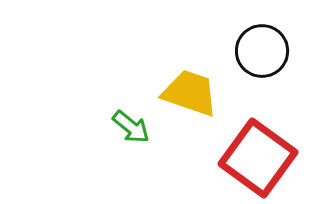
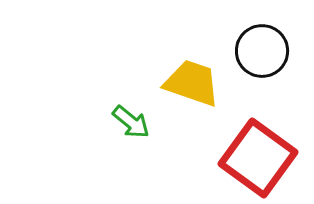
yellow trapezoid: moved 2 px right, 10 px up
green arrow: moved 5 px up
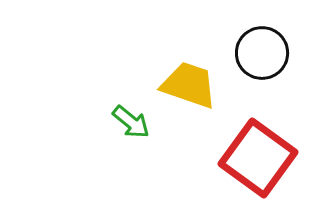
black circle: moved 2 px down
yellow trapezoid: moved 3 px left, 2 px down
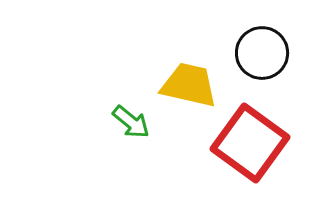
yellow trapezoid: rotated 6 degrees counterclockwise
red square: moved 8 px left, 15 px up
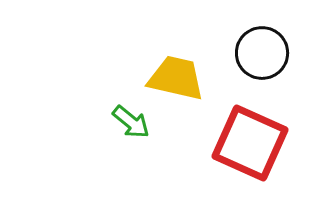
yellow trapezoid: moved 13 px left, 7 px up
red square: rotated 12 degrees counterclockwise
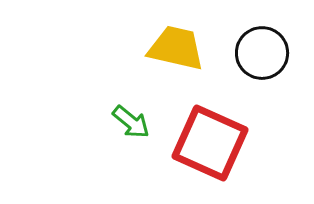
yellow trapezoid: moved 30 px up
red square: moved 40 px left
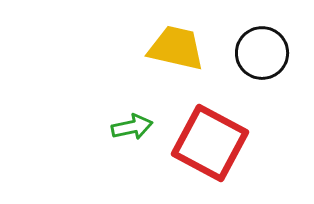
green arrow: moved 1 px right, 5 px down; rotated 51 degrees counterclockwise
red square: rotated 4 degrees clockwise
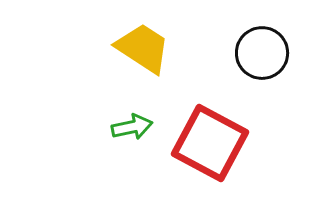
yellow trapezoid: moved 33 px left; rotated 20 degrees clockwise
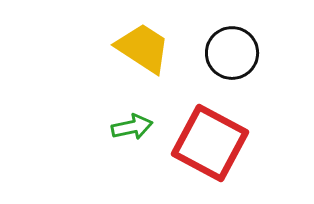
black circle: moved 30 px left
